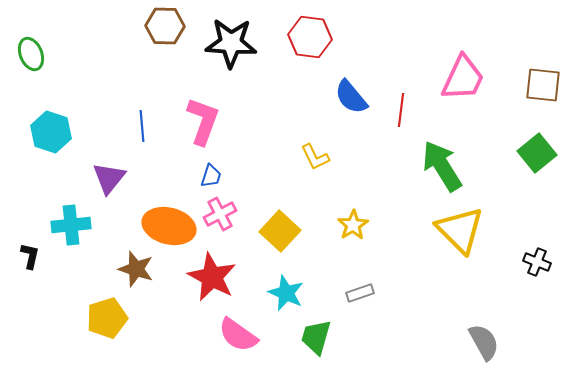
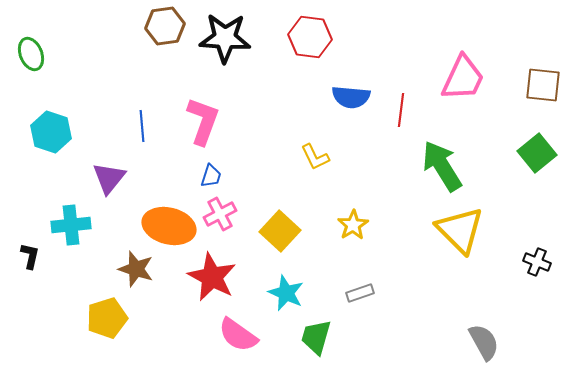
brown hexagon: rotated 9 degrees counterclockwise
black star: moved 6 px left, 5 px up
blue semicircle: rotated 45 degrees counterclockwise
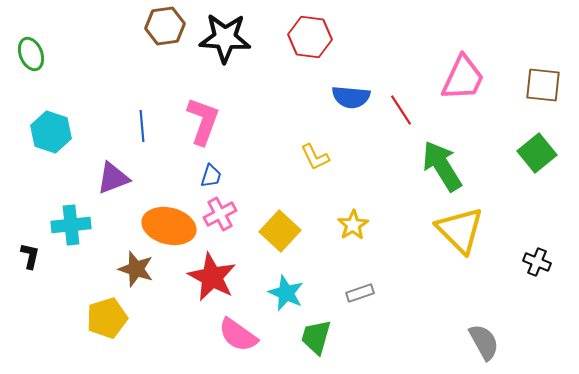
red line: rotated 40 degrees counterclockwise
purple triangle: moved 4 px right; rotated 30 degrees clockwise
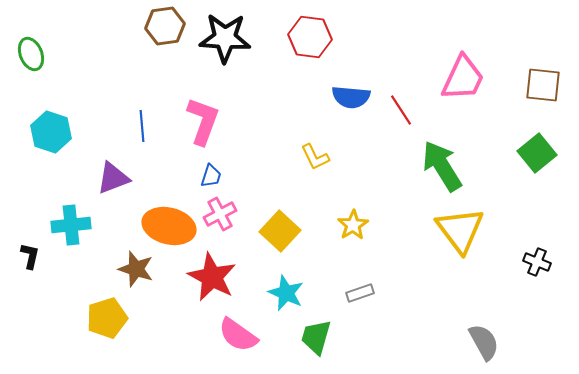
yellow triangle: rotated 8 degrees clockwise
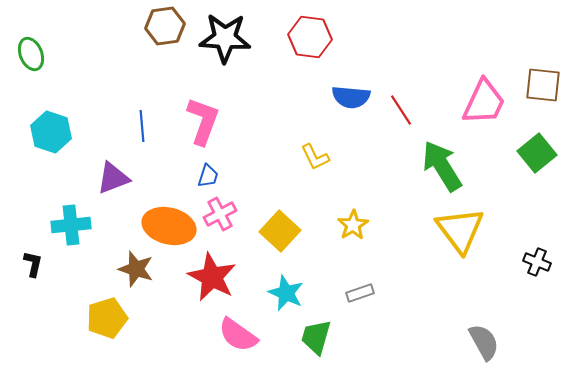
pink trapezoid: moved 21 px right, 24 px down
blue trapezoid: moved 3 px left
black L-shape: moved 3 px right, 8 px down
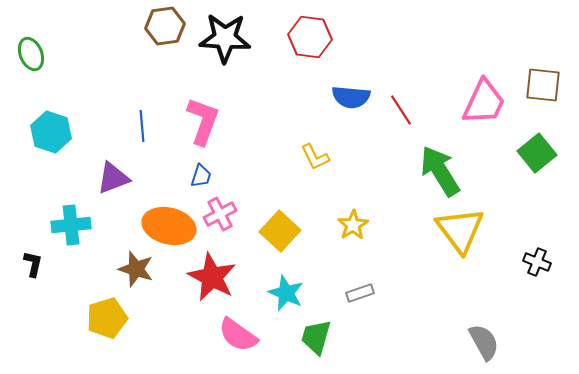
green arrow: moved 2 px left, 5 px down
blue trapezoid: moved 7 px left
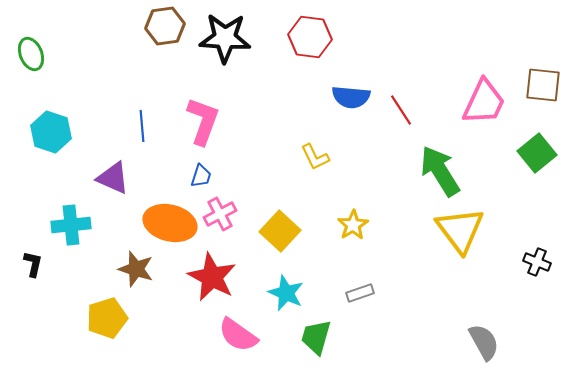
purple triangle: rotated 45 degrees clockwise
orange ellipse: moved 1 px right, 3 px up
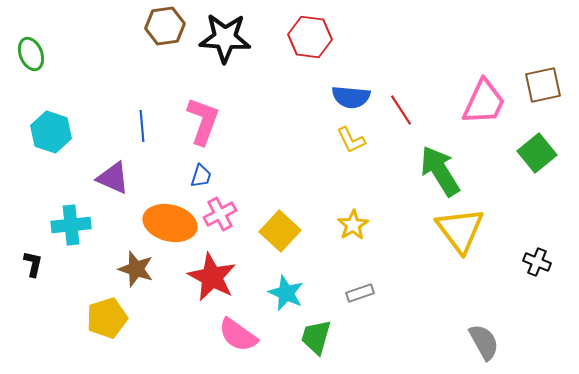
brown square: rotated 18 degrees counterclockwise
yellow L-shape: moved 36 px right, 17 px up
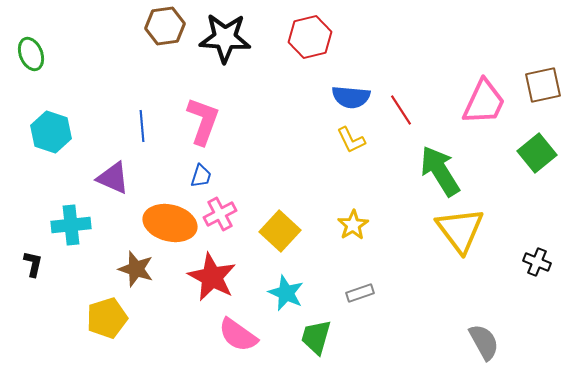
red hexagon: rotated 21 degrees counterclockwise
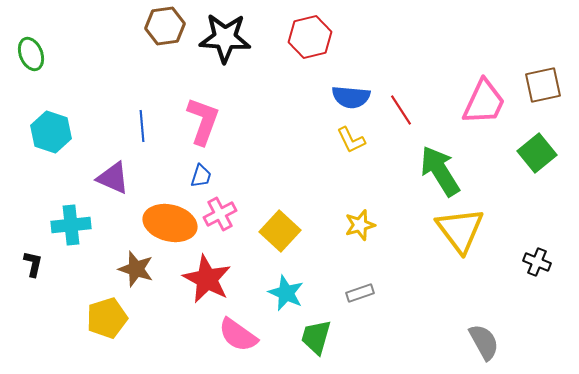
yellow star: moved 7 px right; rotated 16 degrees clockwise
red star: moved 5 px left, 2 px down
